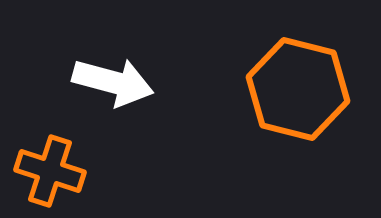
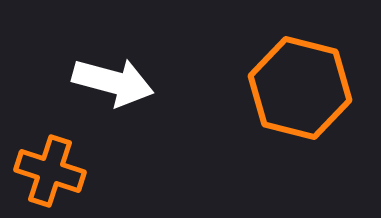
orange hexagon: moved 2 px right, 1 px up
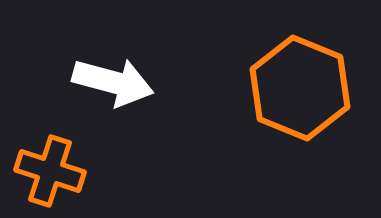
orange hexagon: rotated 8 degrees clockwise
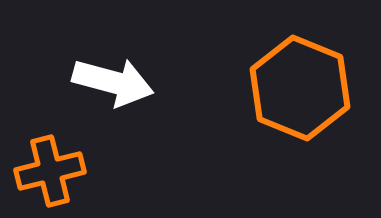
orange cross: rotated 32 degrees counterclockwise
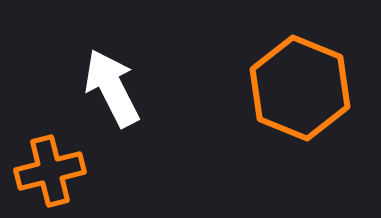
white arrow: moved 1 px left, 6 px down; rotated 132 degrees counterclockwise
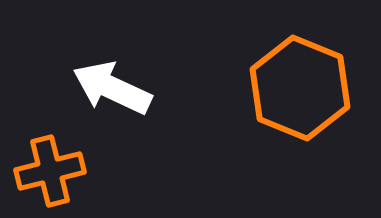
white arrow: rotated 38 degrees counterclockwise
